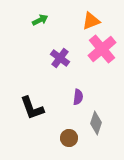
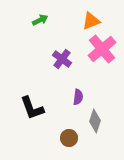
purple cross: moved 2 px right, 1 px down
gray diamond: moved 1 px left, 2 px up
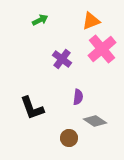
gray diamond: rotated 75 degrees counterclockwise
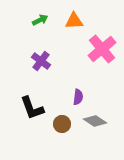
orange triangle: moved 17 px left; rotated 18 degrees clockwise
purple cross: moved 21 px left, 2 px down
brown circle: moved 7 px left, 14 px up
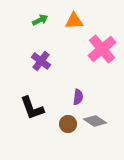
brown circle: moved 6 px right
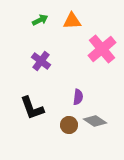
orange triangle: moved 2 px left
brown circle: moved 1 px right, 1 px down
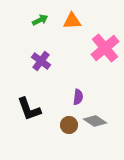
pink cross: moved 3 px right, 1 px up
black L-shape: moved 3 px left, 1 px down
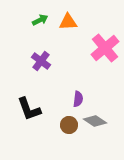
orange triangle: moved 4 px left, 1 px down
purple semicircle: moved 2 px down
